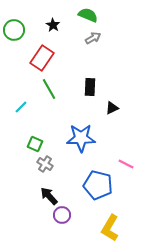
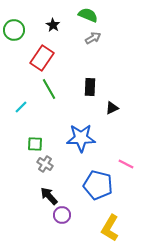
green square: rotated 21 degrees counterclockwise
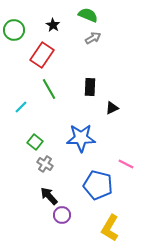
red rectangle: moved 3 px up
green square: moved 2 px up; rotated 35 degrees clockwise
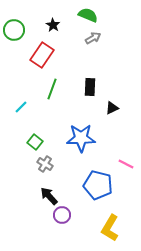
green line: moved 3 px right; rotated 50 degrees clockwise
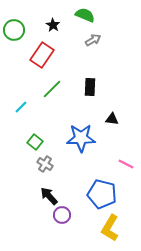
green semicircle: moved 3 px left
gray arrow: moved 2 px down
green line: rotated 25 degrees clockwise
black triangle: moved 11 px down; rotated 32 degrees clockwise
blue pentagon: moved 4 px right, 9 px down
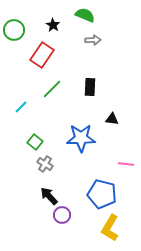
gray arrow: rotated 28 degrees clockwise
pink line: rotated 21 degrees counterclockwise
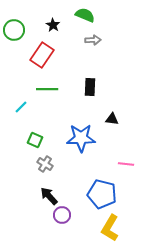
green line: moved 5 px left; rotated 45 degrees clockwise
green square: moved 2 px up; rotated 14 degrees counterclockwise
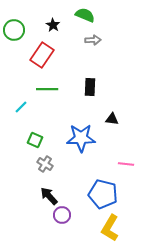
blue pentagon: moved 1 px right
